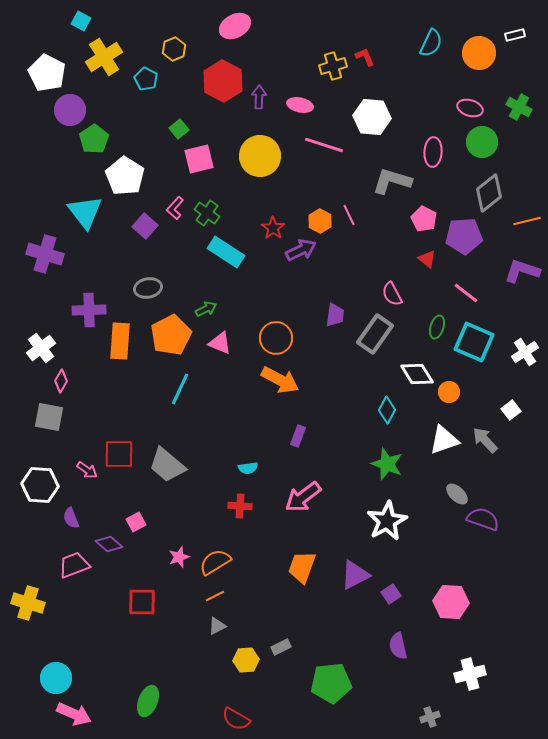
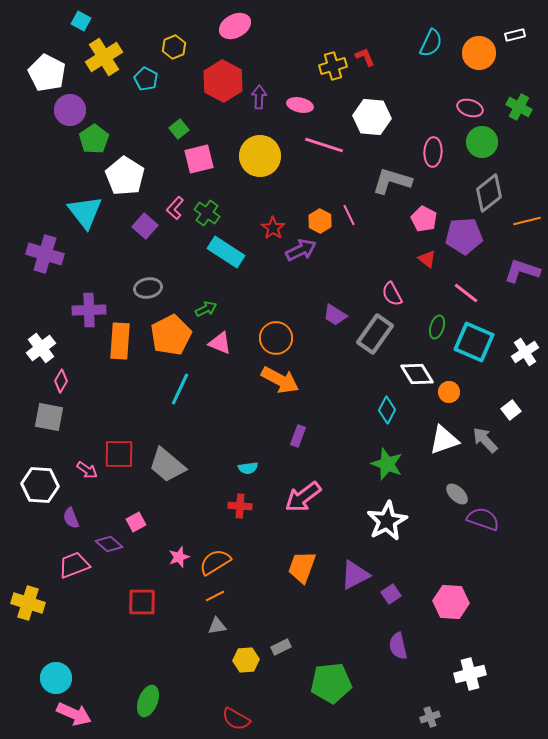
yellow hexagon at (174, 49): moved 2 px up
purple trapezoid at (335, 315): rotated 115 degrees clockwise
gray triangle at (217, 626): rotated 18 degrees clockwise
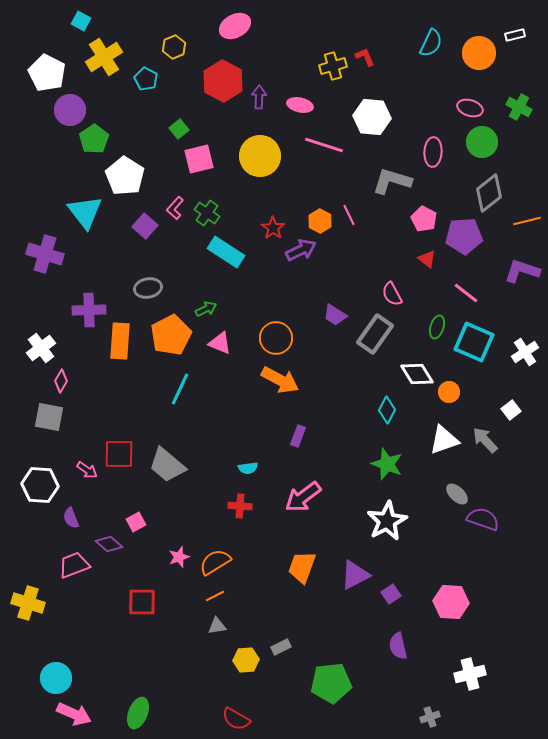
green ellipse at (148, 701): moved 10 px left, 12 px down
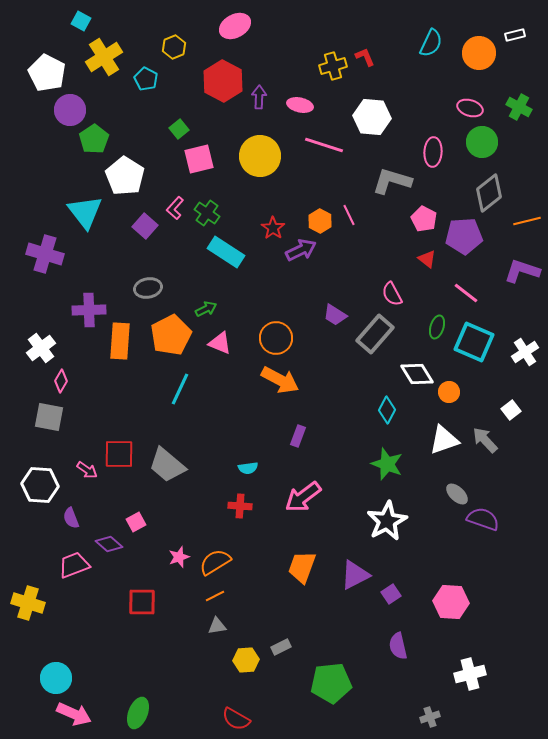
gray rectangle at (375, 334): rotated 6 degrees clockwise
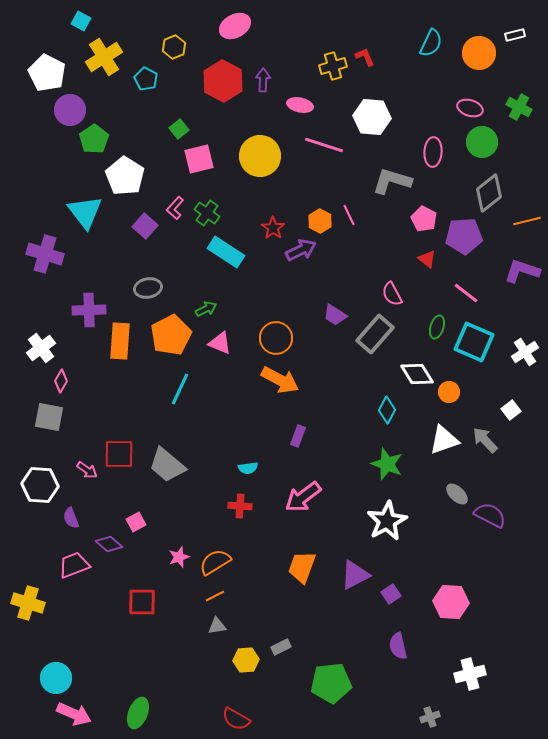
purple arrow at (259, 97): moved 4 px right, 17 px up
purple semicircle at (483, 519): moved 7 px right, 4 px up; rotated 8 degrees clockwise
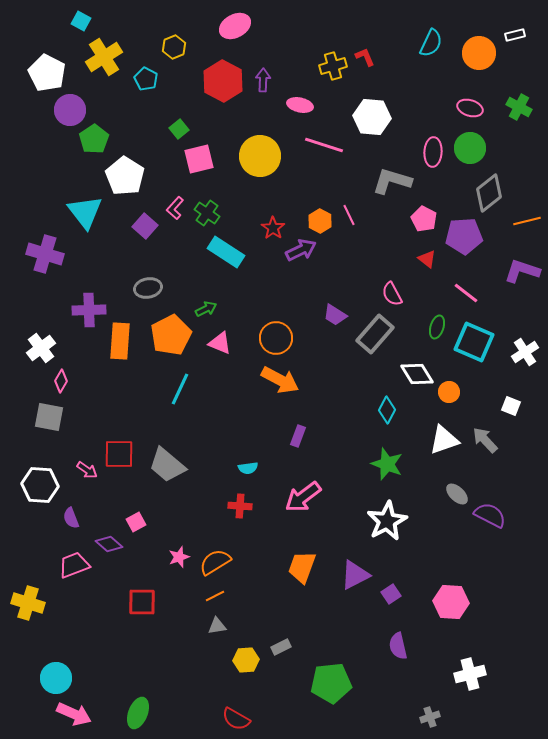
green circle at (482, 142): moved 12 px left, 6 px down
white square at (511, 410): moved 4 px up; rotated 30 degrees counterclockwise
